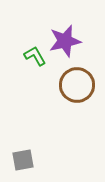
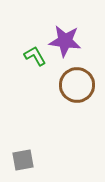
purple star: rotated 20 degrees clockwise
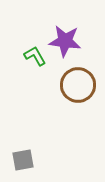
brown circle: moved 1 px right
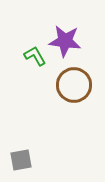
brown circle: moved 4 px left
gray square: moved 2 px left
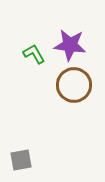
purple star: moved 5 px right, 4 px down
green L-shape: moved 1 px left, 2 px up
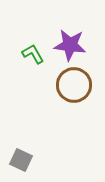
green L-shape: moved 1 px left
gray square: rotated 35 degrees clockwise
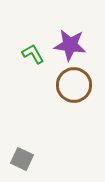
gray square: moved 1 px right, 1 px up
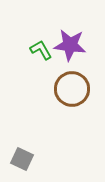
green L-shape: moved 8 px right, 4 px up
brown circle: moved 2 px left, 4 px down
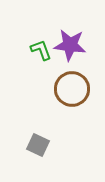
green L-shape: rotated 10 degrees clockwise
gray square: moved 16 px right, 14 px up
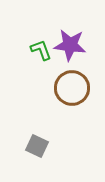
brown circle: moved 1 px up
gray square: moved 1 px left, 1 px down
